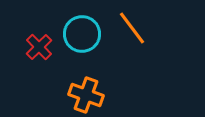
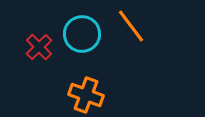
orange line: moved 1 px left, 2 px up
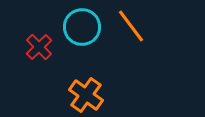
cyan circle: moved 7 px up
orange cross: rotated 16 degrees clockwise
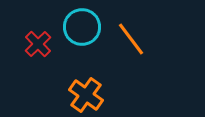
orange line: moved 13 px down
red cross: moved 1 px left, 3 px up
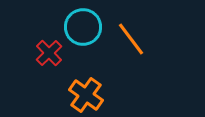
cyan circle: moved 1 px right
red cross: moved 11 px right, 9 px down
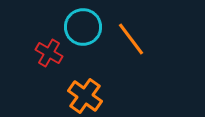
red cross: rotated 16 degrees counterclockwise
orange cross: moved 1 px left, 1 px down
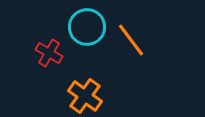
cyan circle: moved 4 px right
orange line: moved 1 px down
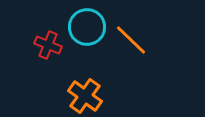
orange line: rotated 9 degrees counterclockwise
red cross: moved 1 px left, 8 px up; rotated 8 degrees counterclockwise
